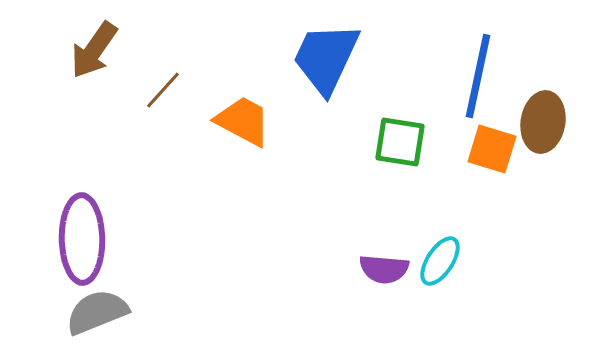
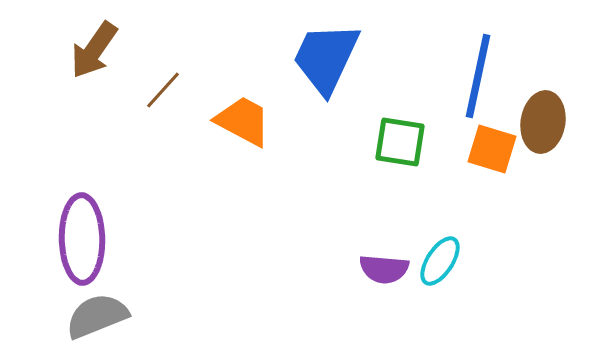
gray semicircle: moved 4 px down
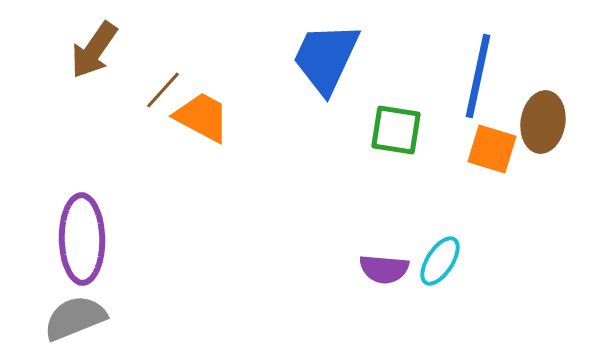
orange trapezoid: moved 41 px left, 4 px up
green square: moved 4 px left, 12 px up
gray semicircle: moved 22 px left, 2 px down
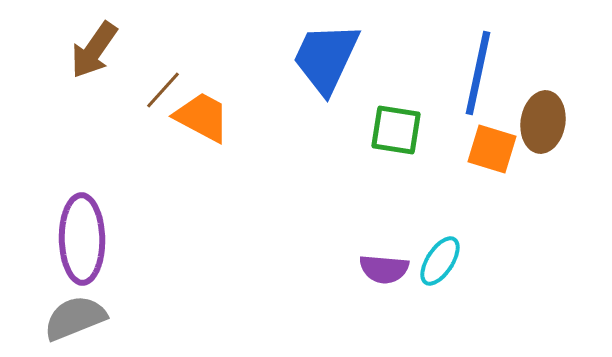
blue line: moved 3 px up
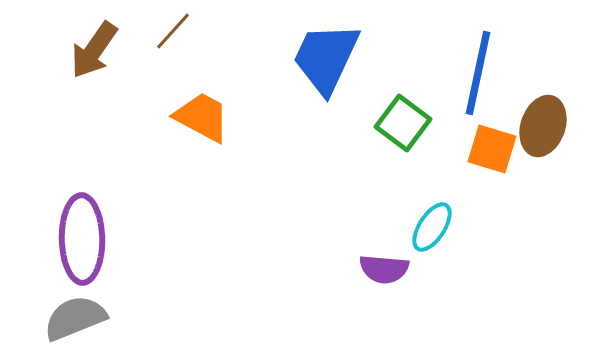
brown line: moved 10 px right, 59 px up
brown ellipse: moved 4 px down; rotated 10 degrees clockwise
green square: moved 7 px right, 7 px up; rotated 28 degrees clockwise
cyan ellipse: moved 8 px left, 34 px up
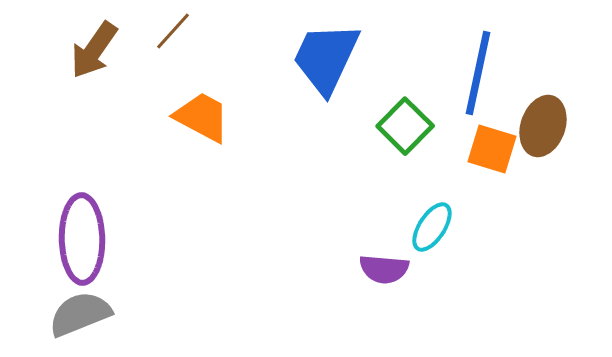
green square: moved 2 px right, 3 px down; rotated 8 degrees clockwise
gray semicircle: moved 5 px right, 4 px up
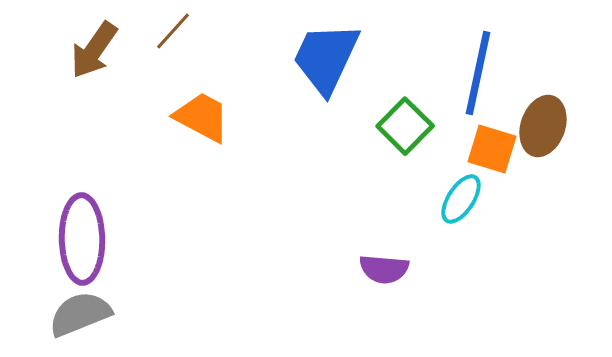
cyan ellipse: moved 29 px right, 28 px up
